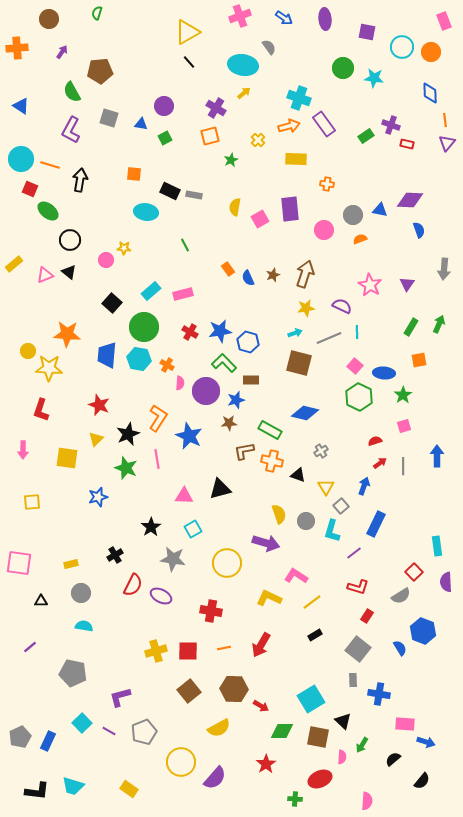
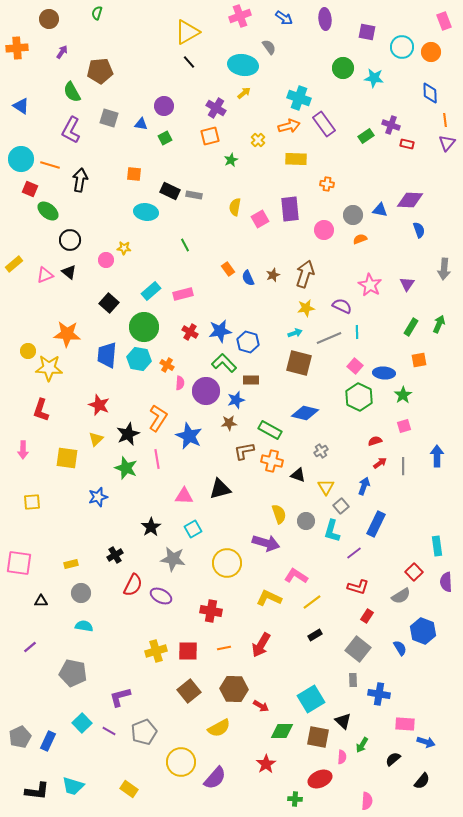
black square at (112, 303): moved 3 px left
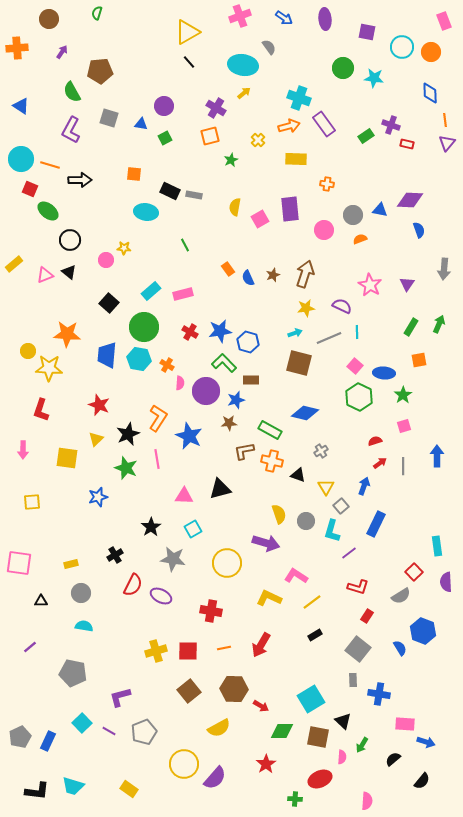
black arrow at (80, 180): rotated 80 degrees clockwise
purple line at (354, 553): moved 5 px left
yellow circle at (181, 762): moved 3 px right, 2 px down
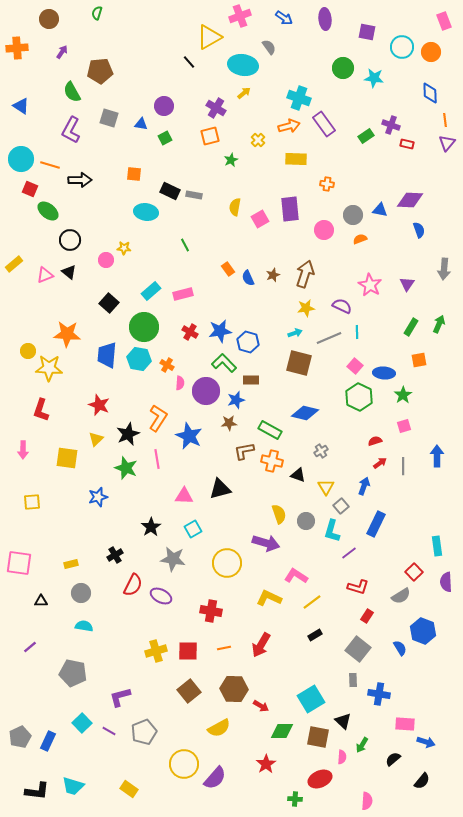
yellow triangle at (187, 32): moved 22 px right, 5 px down
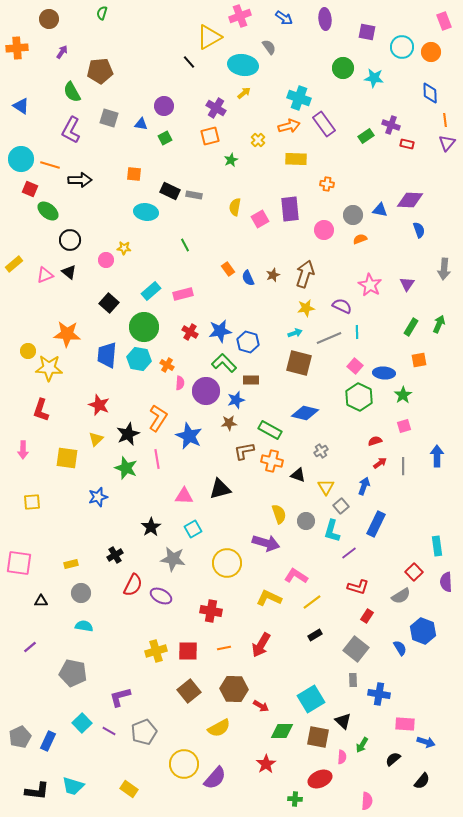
green semicircle at (97, 13): moved 5 px right
gray square at (358, 649): moved 2 px left
